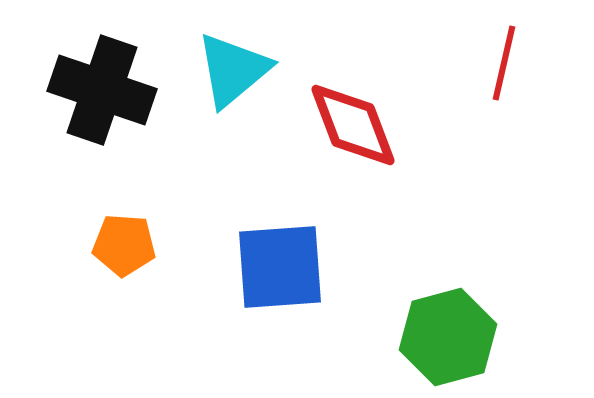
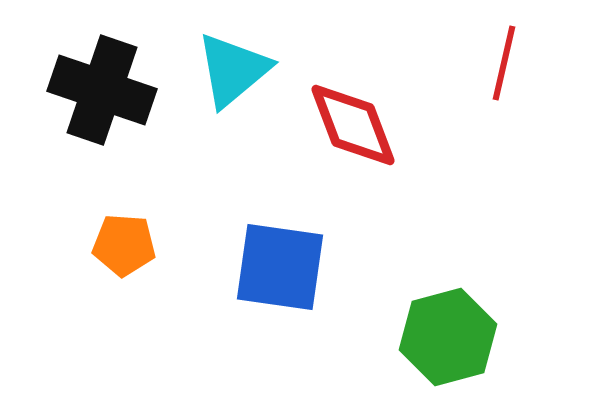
blue square: rotated 12 degrees clockwise
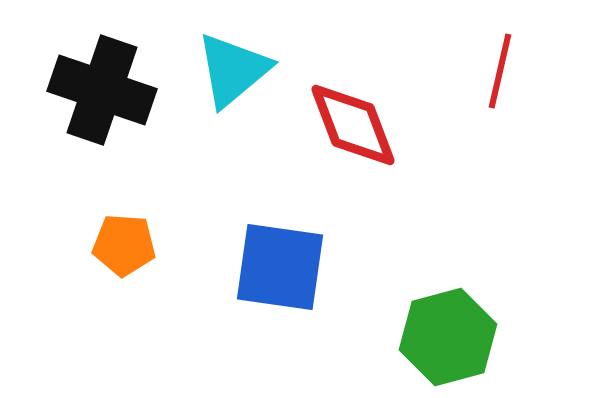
red line: moved 4 px left, 8 px down
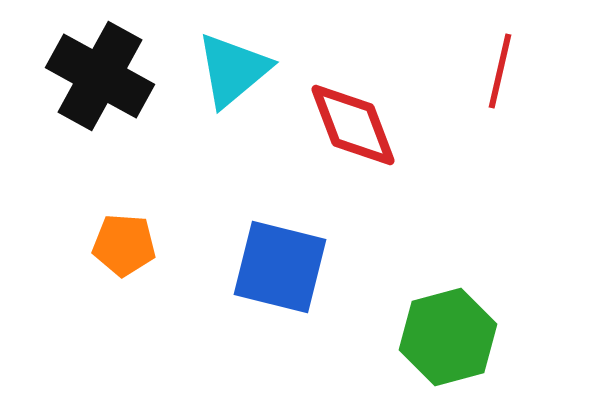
black cross: moved 2 px left, 14 px up; rotated 10 degrees clockwise
blue square: rotated 6 degrees clockwise
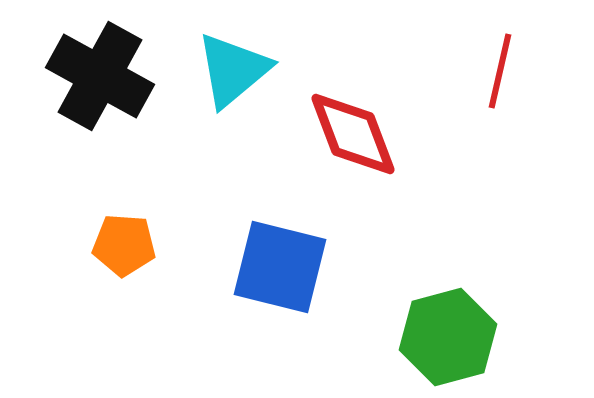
red diamond: moved 9 px down
